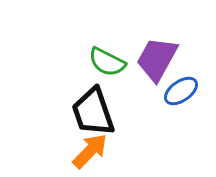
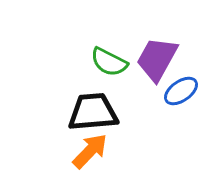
green semicircle: moved 2 px right
black trapezoid: rotated 104 degrees clockwise
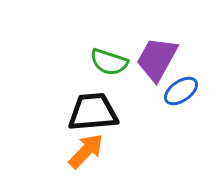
green semicircle: rotated 9 degrees counterclockwise
orange arrow: moved 4 px left
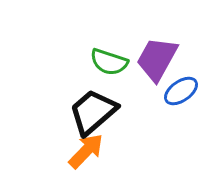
black trapezoid: rotated 36 degrees counterclockwise
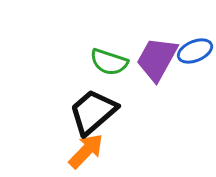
blue ellipse: moved 14 px right, 40 px up; rotated 12 degrees clockwise
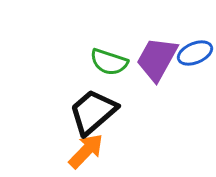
blue ellipse: moved 2 px down
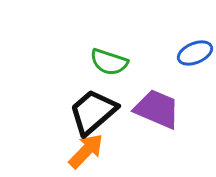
purple trapezoid: moved 50 px down; rotated 84 degrees clockwise
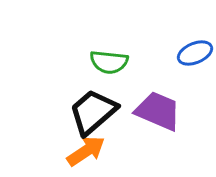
green semicircle: rotated 12 degrees counterclockwise
purple trapezoid: moved 1 px right, 2 px down
orange arrow: rotated 12 degrees clockwise
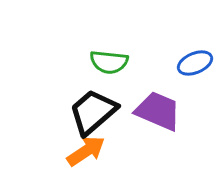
blue ellipse: moved 10 px down
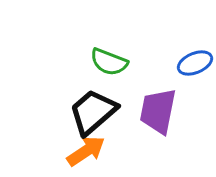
green semicircle: rotated 15 degrees clockwise
purple trapezoid: rotated 102 degrees counterclockwise
